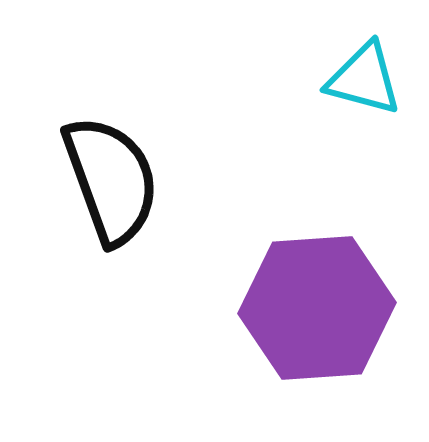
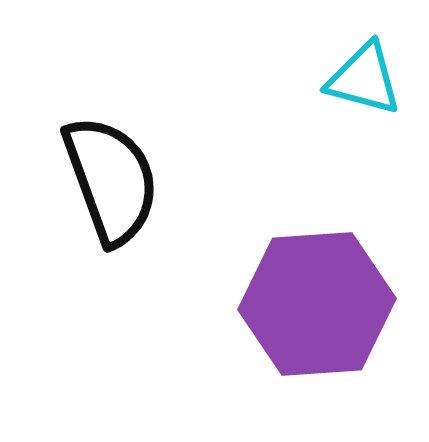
purple hexagon: moved 4 px up
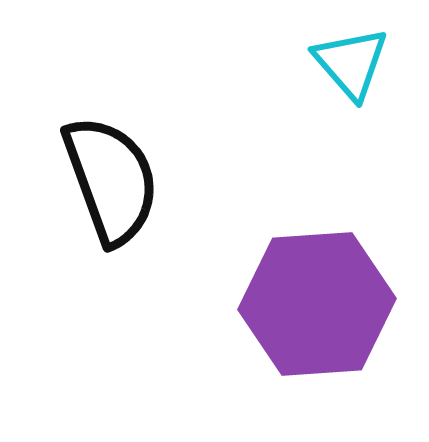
cyan triangle: moved 13 px left, 16 px up; rotated 34 degrees clockwise
